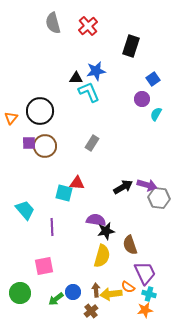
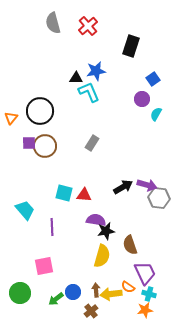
red triangle: moved 7 px right, 12 px down
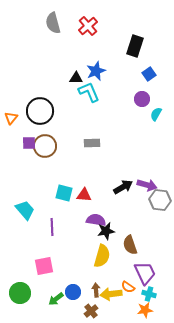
black rectangle: moved 4 px right
blue star: rotated 12 degrees counterclockwise
blue square: moved 4 px left, 5 px up
gray rectangle: rotated 56 degrees clockwise
gray hexagon: moved 1 px right, 2 px down
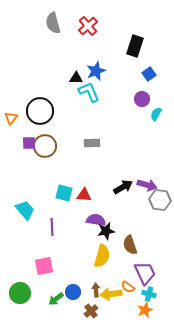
orange star: rotated 14 degrees counterclockwise
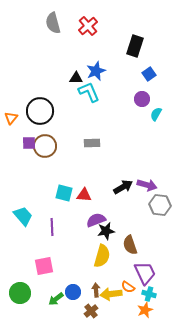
gray hexagon: moved 5 px down
cyan trapezoid: moved 2 px left, 6 px down
purple semicircle: rotated 30 degrees counterclockwise
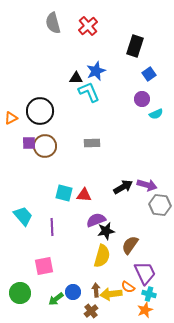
cyan semicircle: rotated 144 degrees counterclockwise
orange triangle: rotated 24 degrees clockwise
brown semicircle: rotated 54 degrees clockwise
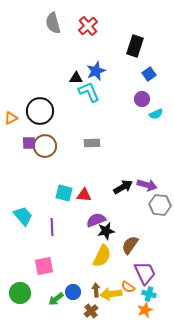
yellow semicircle: rotated 10 degrees clockwise
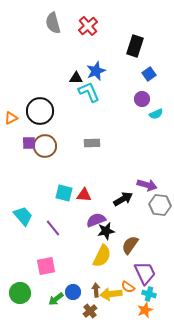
black arrow: moved 12 px down
purple line: moved 1 px right, 1 px down; rotated 36 degrees counterclockwise
pink square: moved 2 px right
brown cross: moved 1 px left
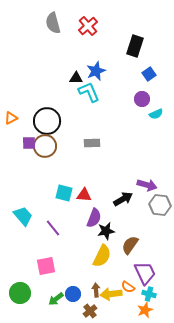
black circle: moved 7 px right, 10 px down
purple semicircle: moved 2 px left, 2 px up; rotated 132 degrees clockwise
blue circle: moved 2 px down
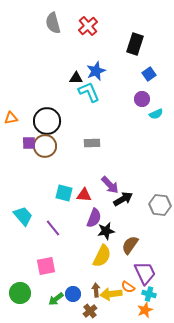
black rectangle: moved 2 px up
orange triangle: rotated 16 degrees clockwise
purple arrow: moved 37 px left; rotated 30 degrees clockwise
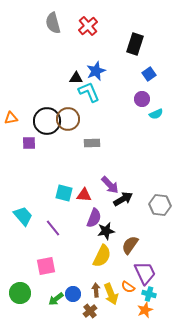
brown circle: moved 23 px right, 27 px up
yellow arrow: rotated 105 degrees counterclockwise
